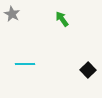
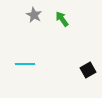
gray star: moved 22 px right, 1 px down
black square: rotated 14 degrees clockwise
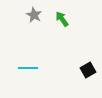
cyan line: moved 3 px right, 4 px down
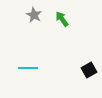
black square: moved 1 px right
